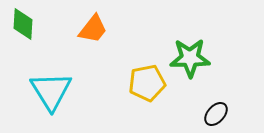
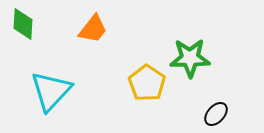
yellow pentagon: rotated 27 degrees counterclockwise
cyan triangle: rotated 15 degrees clockwise
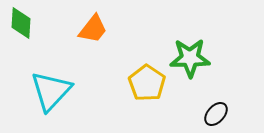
green diamond: moved 2 px left, 1 px up
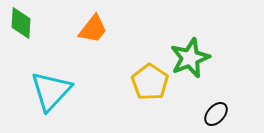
green star: rotated 21 degrees counterclockwise
yellow pentagon: moved 3 px right, 1 px up
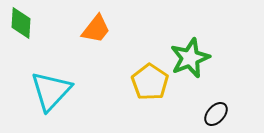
orange trapezoid: moved 3 px right
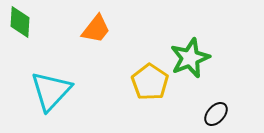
green diamond: moved 1 px left, 1 px up
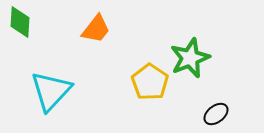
black ellipse: rotated 10 degrees clockwise
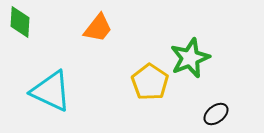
orange trapezoid: moved 2 px right, 1 px up
cyan triangle: rotated 48 degrees counterclockwise
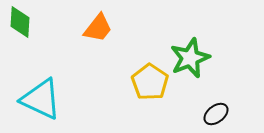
cyan triangle: moved 10 px left, 8 px down
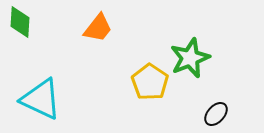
black ellipse: rotated 10 degrees counterclockwise
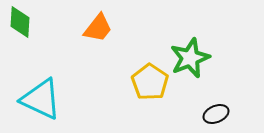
black ellipse: rotated 25 degrees clockwise
